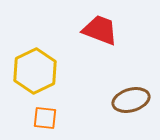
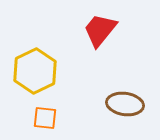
red trapezoid: rotated 72 degrees counterclockwise
brown ellipse: moved 6 px left, 4 px down; rotated 24 degrees clockwise
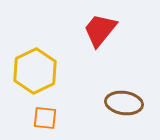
brown ellipse: moved 1 px left, 1 px up
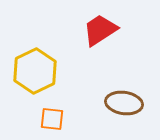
red trapezoid: rotated 18 degrees clockwise
orange square: moved 7 px right, 1 px down
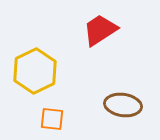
brown ellipse: moved 1 px left, 2 px down
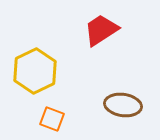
red trapezoid: moved 1 px right
orange square: rotated 15 degrees clockwise
